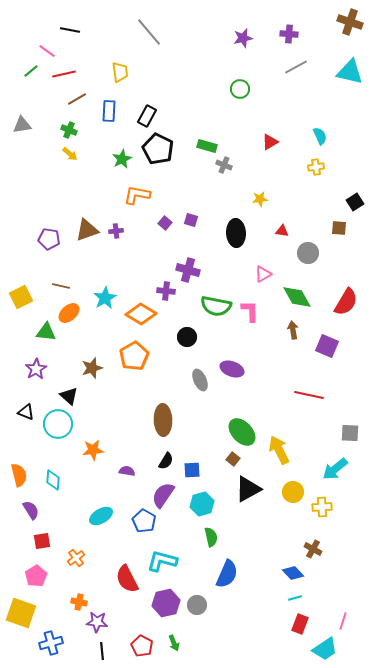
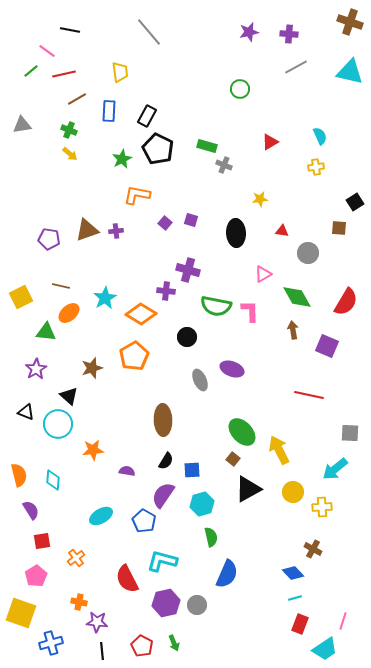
purple star at (243, 38): moved 6 px right, 6 px up
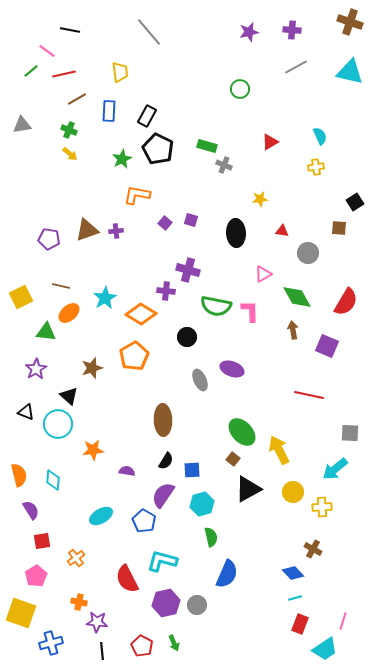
purple cross at (289, 34): moved 3 px right, 4 px up
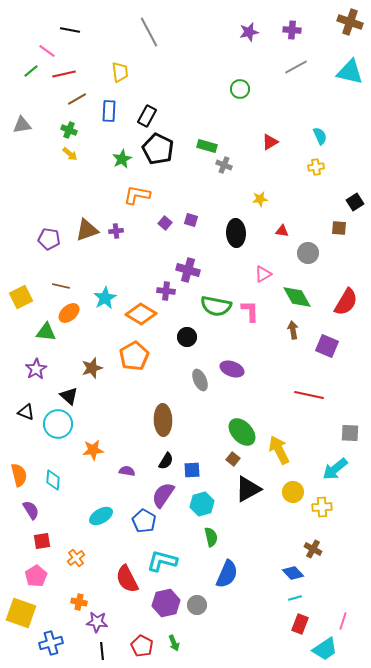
gray line at (149, 32): rotated 12 degrees clockwise
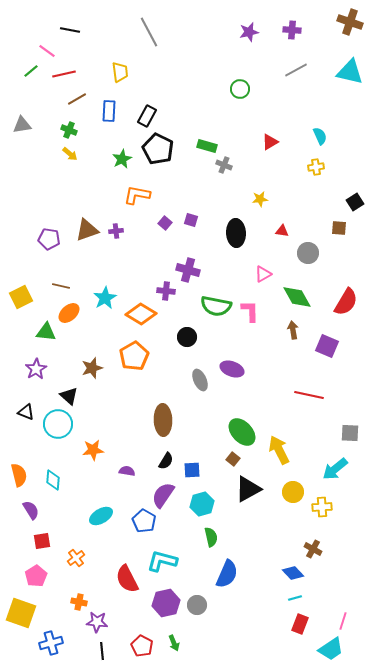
gray line at (296, 67): moved 3 px down
cyan trapezoid at (325, 649): moved 6 px right
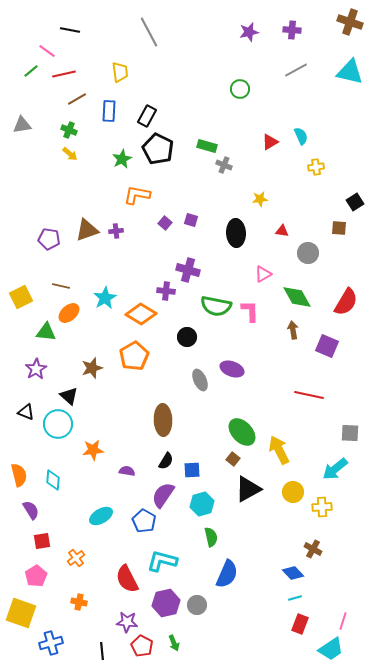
cyan semicircle at (320, 136): moved 19 px left
purple star at (97, 622): moved 30 px right
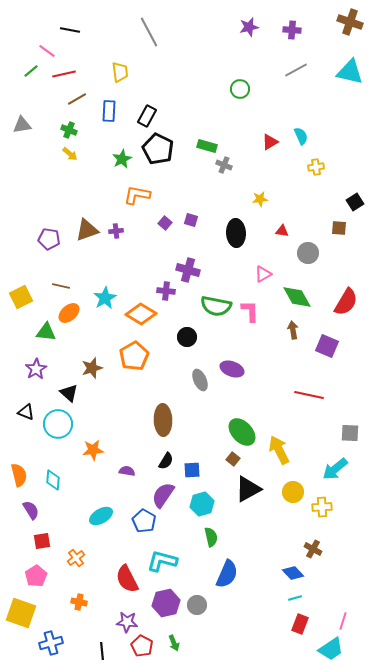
purple star at (249, 32): moved 5 px up
black triangle at (69, 396): moved 3 px up
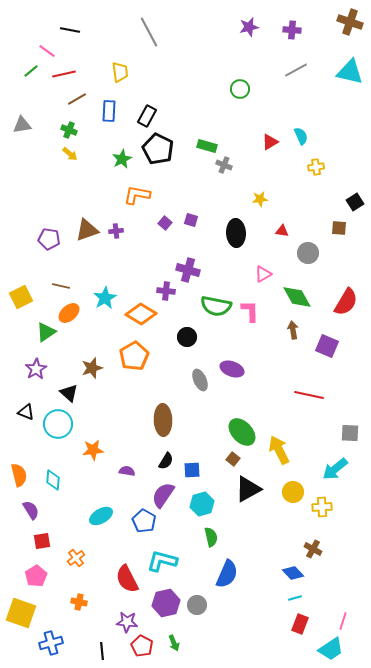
green triangle at (46, 332): rotated 40 degrees counterclockwise
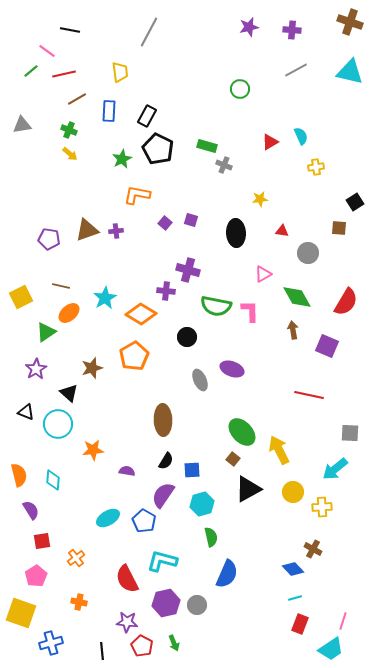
gray line at (149, 32): rotated 56 degrees clockwise
cyan ellipse at (101, 516): moved 7 px right, 2 px down
blue diamond at (293, 573): moved 4 px up
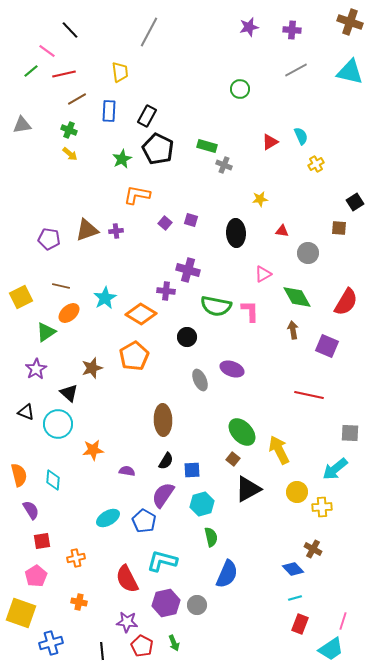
black line at (70, 30): rotated 36 degrees clockwise
yellow cross at (316, 167): moved 3 px up; rotated 21 degrees counterclockwise
yellow circle at (293, 492): moved 4 px right
orange cross at (76, 558): rotated 24 degrees clockwise
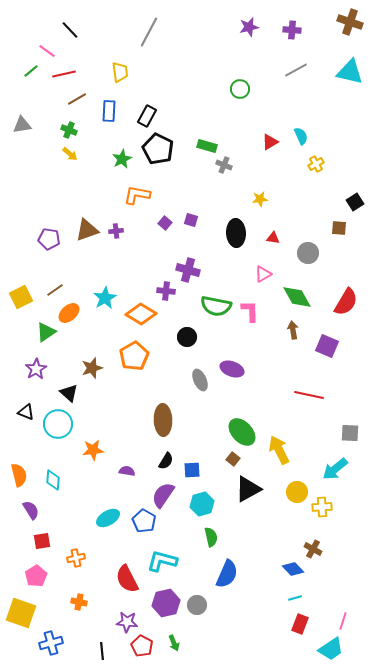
red triangle at (282, 231): moved 9 px left, 7 px down
brown line at (61, 286): moved 6 px left, 4 px down; rotated 48 degrees counterclockwise
